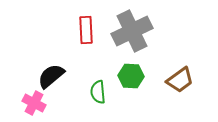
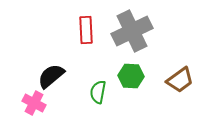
green semicircle: rotated 15 degrees clockwise
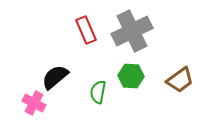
red rectangle: rotated 20 degrees counterclockwise
black semicircle: moved 4 px right, 1 px down
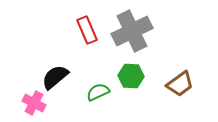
red rectangle: moved 1 px right
brown trapezoid: moved 4 px down
green semicircle: rotated 55 degrees clockwise
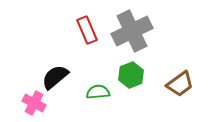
green hexagon: moved 1 px up; rotated 25 degrees counterclockwise
green semicircle: rotated 20 degrees clockwise
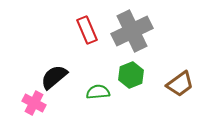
black semicircle: moved 1 px left
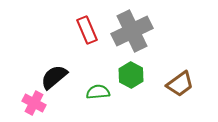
green hexagon: rotated 10 degrees counterclockwise
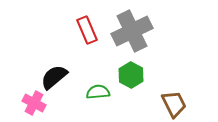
brown trapezoid: moved 6 px left, 20 px down; rotated 80 degrees counterclockwise
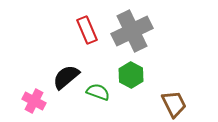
black semicircle: moved 12 px right
green semicircle: rotated 25 degrees clockwise
pink cross: moved 2 px up
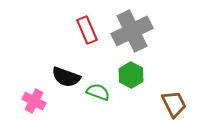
black semicircle: rotated 120 degrees counterclockwise
